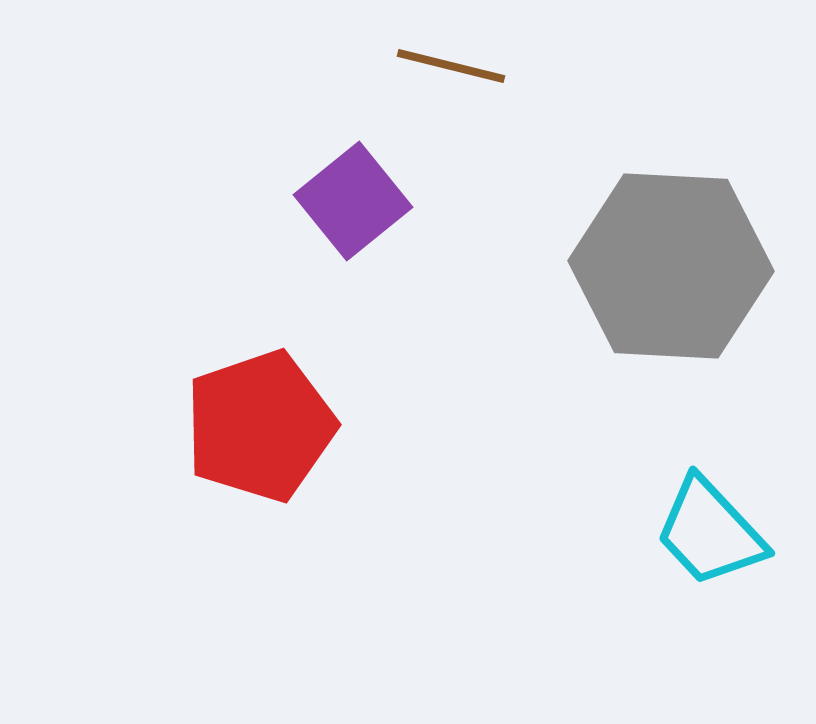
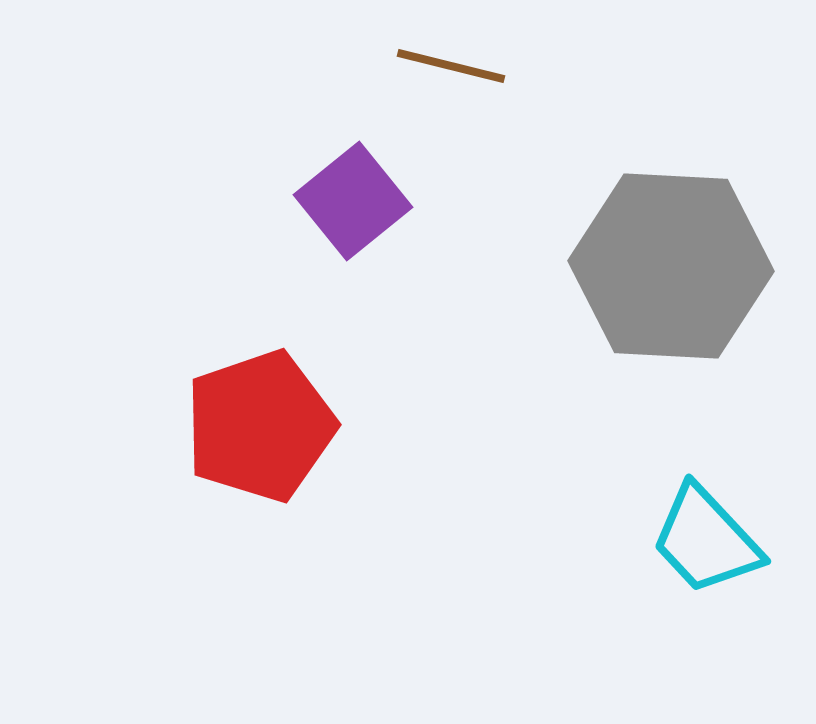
cyan trapezoid: moved 4 px left, 8 px down
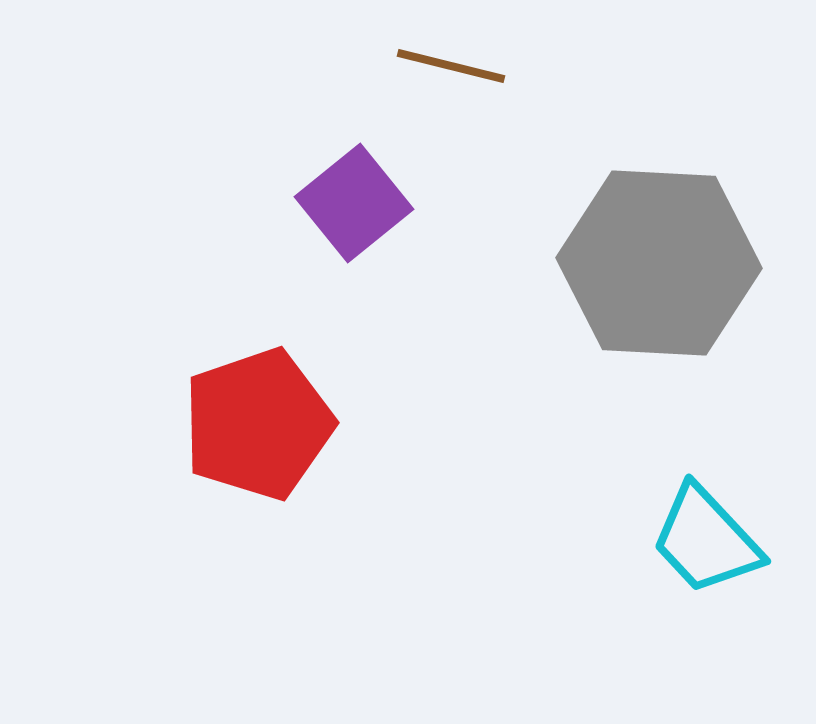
purple square: moved 1 px right, 2 px down
gray hexagon: moved 12 px left, 3 px up
red pentagon: moved 2 px left, 2 px up
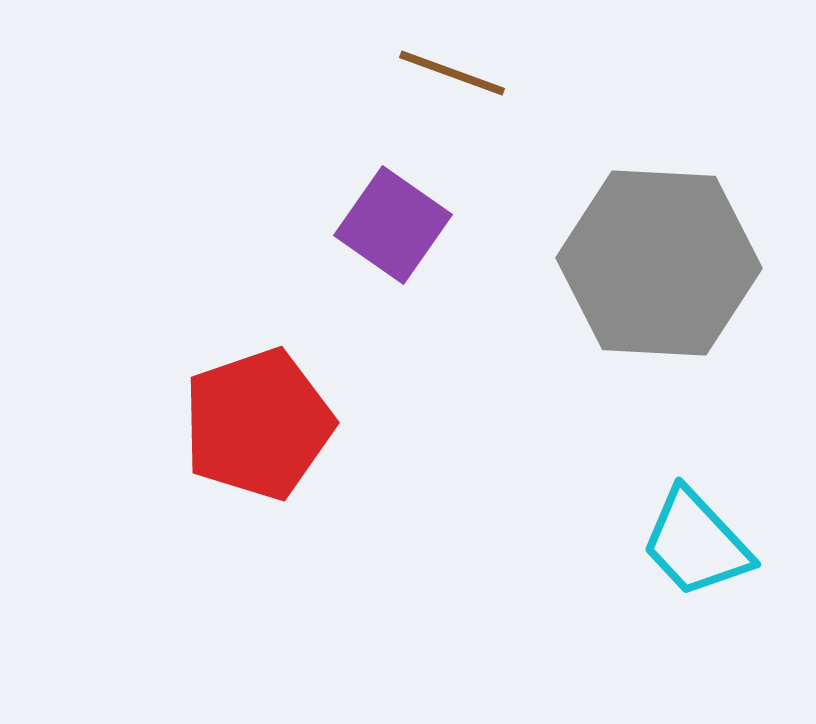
brown line: moved 1 px right, 7 px down; rotated 6 degrees clockwise
purple square: moved 39 px right, 22 px down; rotated 16 degrees counterclockwise
cyan trapezoid: moved 10 px left, 3 px down
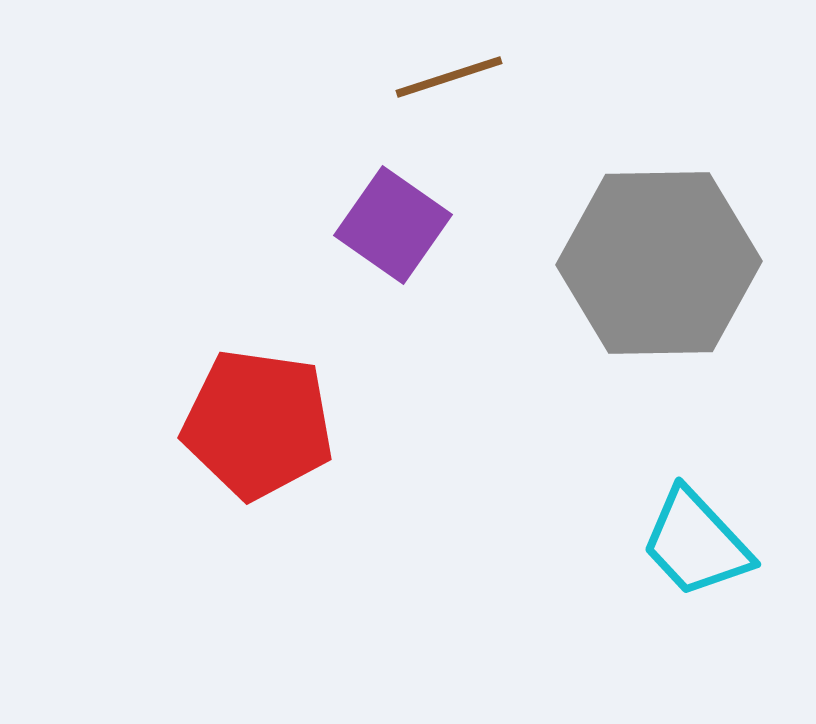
brown line: moved 3 px left, 4 px down; rotated 38 degrees counterclockwise
gray hexagon: rotated 4 degrees counterclockwise
red pentagon: rotated 27 degrees clockwise
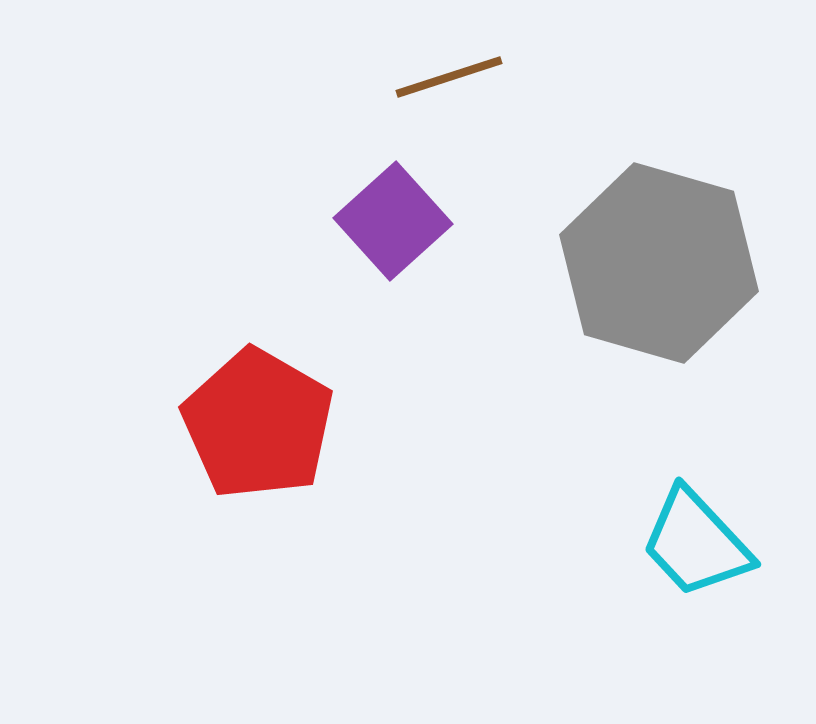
purple square: moved 4 px up; rotated 13 degrees clockwise
gray hexagon: rotated 17 degrees clockwise
red pentagon: rotated 22 degrees clockwise
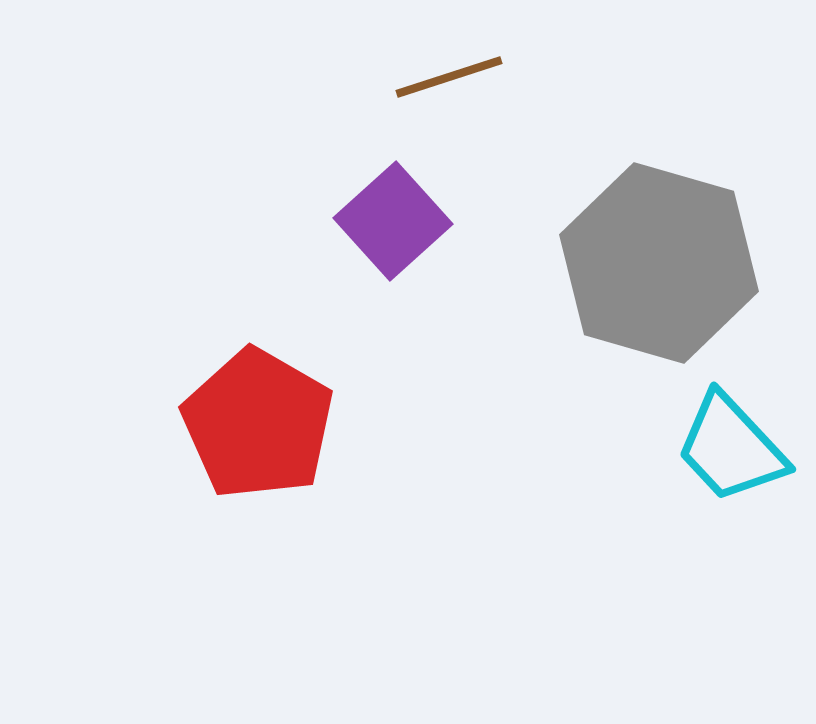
cyan trapezoid: moved 35 px right, 95 px up
